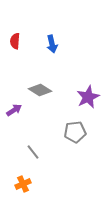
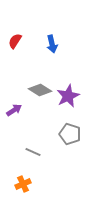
red semicircle: rotated 28 degrees clockwise
purple star: moved 20 px left, 1 px up
gray pentagon: moved 5 px left, 2 px down; rotated 25 degrees clockwise
gray line: rotated 28 degrees counterclockwise
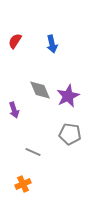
gray diamond: rotated 35 degrees clockwise
purple arrow: rotated 105 degrees clockwise
gray pentagon: rotated 10 degrees counterclockwise
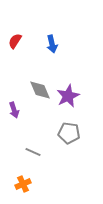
gray pentagon: moved 1 px left, 1 px up
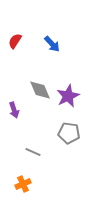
blue arrow: rotated 30 degrees counterclockwise
